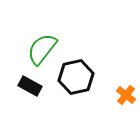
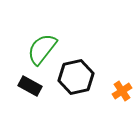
orange cross: moved 4 px left, 4 px up; rotated 18 degrees clockwise
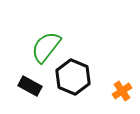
green semicircle: moved 4 px right, 2 px up
black hexagon: moved 3 px left; rotated 24 degrees counterclockwise
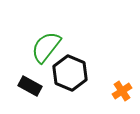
black hexagon: moved 3 px left, 4 px up
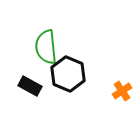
green semicircle: rotated 44 degrees counterclockwise
black hexagon: moved 2 px left, 1 px down
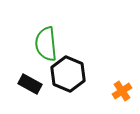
green semicircle: moved 3 px up
black rectangle: moved 2 px up
